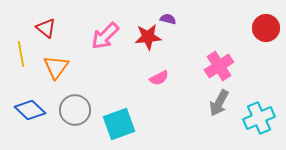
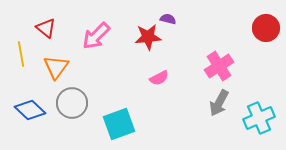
pink arrow: moved 9 px left
gray circle: moved 3 px left, 7 px up
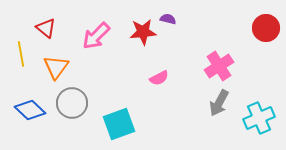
red star: moved 5 px left, 5 px up
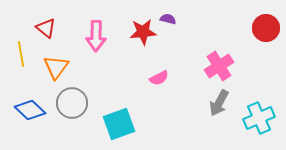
pink arrow: rotated 44 degrees counterclockwise
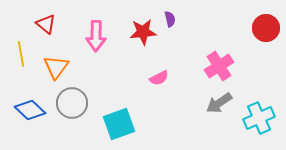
purple semicircle: moved 2 px right; rotated 63 degrees clockwise
red triangle: moved 4 px up
gray arrow: rotated 28 degrees clockwise
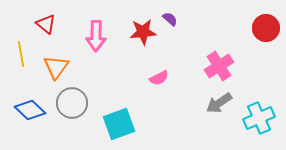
purple semicircle: rotated 35 degrees counterclockwise
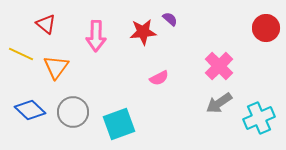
yellow line: rotated 55 degrees counterclockwise
pink cross: rotated 12 degrees counterclockwise
gray circle: moved 1 px right, 9 px down
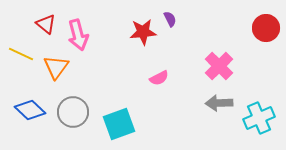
purple semicircle: rotated 21 degrees clockwise
pink arrow: moved 18 px left, 1 px up; rotated 16 degrees counterclockwise
gray arrow: rotated 32 degrees clockwise
